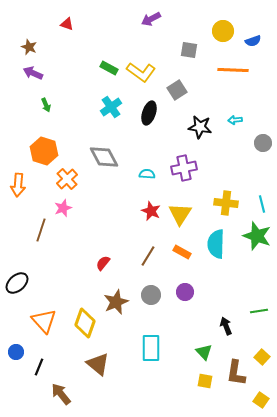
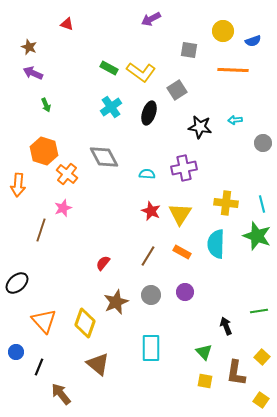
orange cross at (67, 179): moved 5 px up; rotated 10 degrees counterclockwise
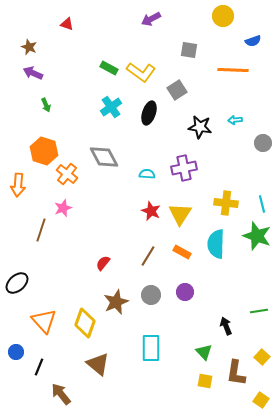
yellow circle at (223, 31): moved 15 px up
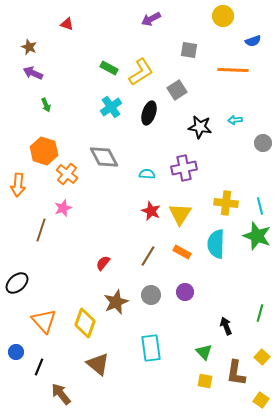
yellow L-shape at (141, 72): rotated 68 degrees counterclockwise
cyan line at (262, 204): moved 2 px left, 2 px down
green line at (259, 311): moved 1 px right, 2 px down; rotated 66 degrees counterclockwise
cyan rectangle at (151, 348): rotated 8 degrees counterclockwise
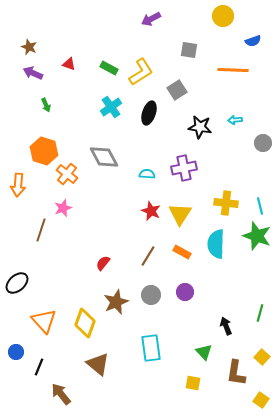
red triangle at (67, 24): moved 2 px right, 40 px down
yellow square at (205, 381): moved 12 px left, 2 px down
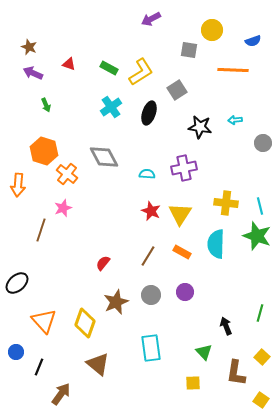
yellow circle at (223, 16): moved 11 px left, 14 px down
yellow square at (193, 383): rotated 14 degrees counterclockwise
brown arrow at (61, 394): rotated 75 degrees clockwise
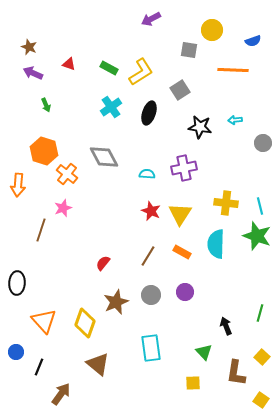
gray square at (177, 90): moved 3 px right
black ellipse at (17, 283): rotated 45 degrees counterclockwise
